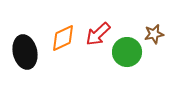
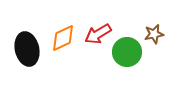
red arrow: rotated 12 degrees clockwise
black ellipse: moved 2 px right, 3 px up
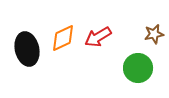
red arrow: moved 3 px down
green circle: moved 11 px right, 16 px down
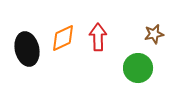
red arrow: rotated 120 degrees clockwise
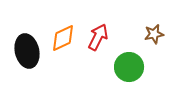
red arrow: rotated 28 degrees clockwise
black ellipse: moved 2 px down
green circle: moved 9 px left, 1 px up
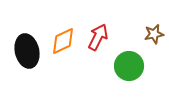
orange diamond: moved 3 px down
green circle: moved 1 px up
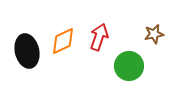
red arrow: moved 1 px right; rotated 8 degrees counterclockwise
